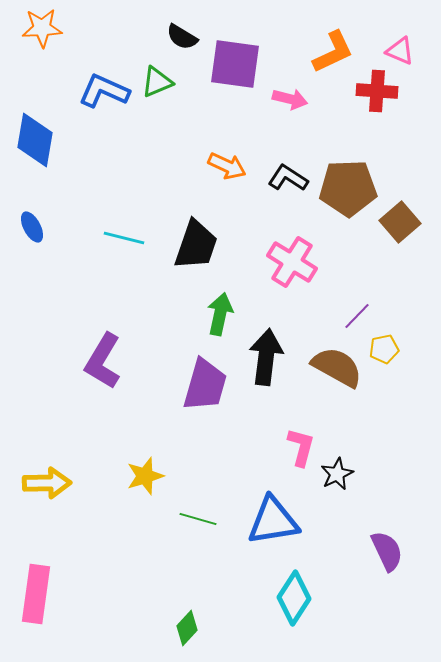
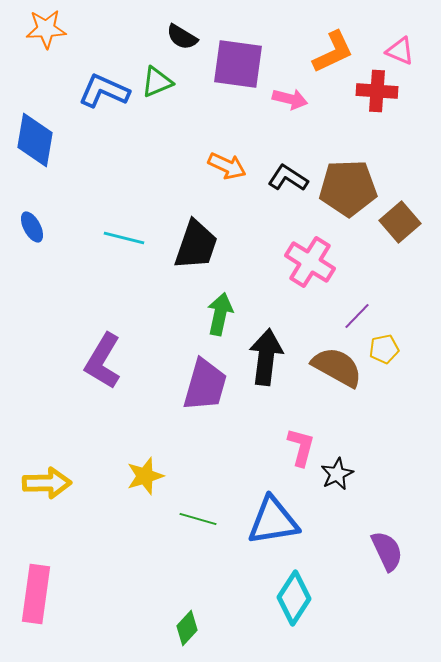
orange star: moved 4 px right, 1 px down
purple square: moved 3 px right
pink cross: moved 18 px right
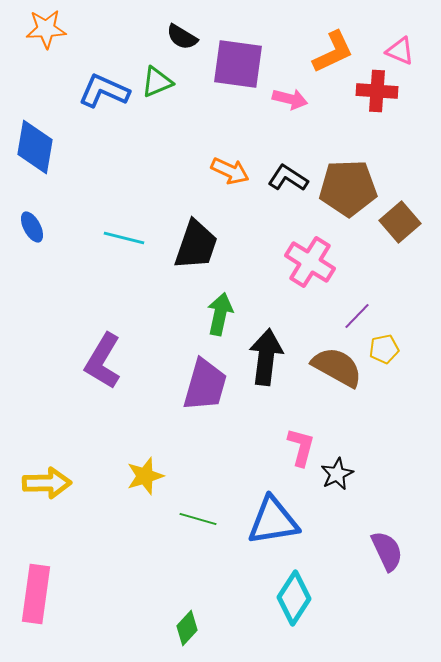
blue diamond: moved 7 px down
orange arrow: moved 3 px right, 5 px down
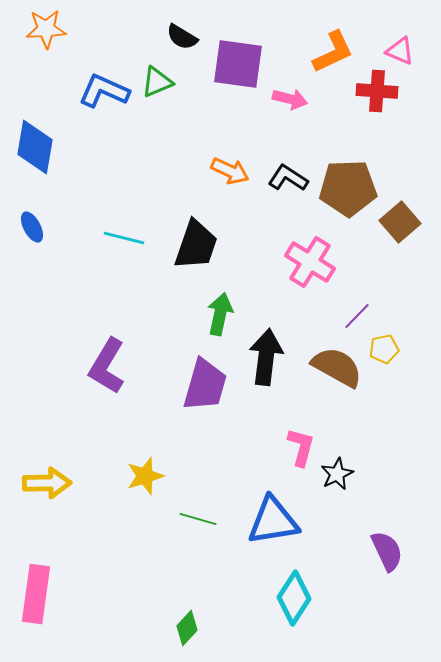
purple L-shape: moved 4 px right, 5 px down
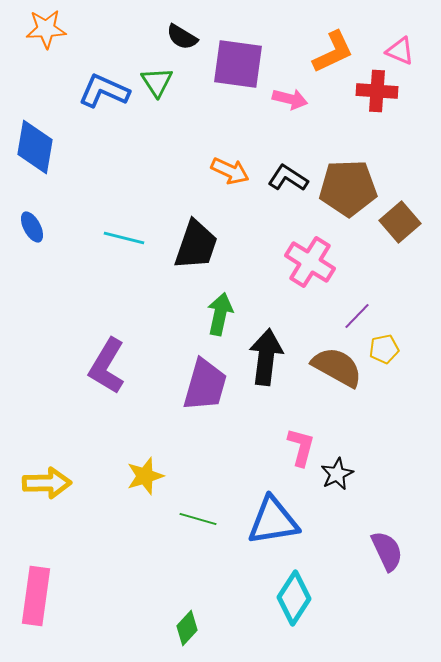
green triangle: rotated 40 degrees counterclockwise
pink rectangle: moved 2 px down
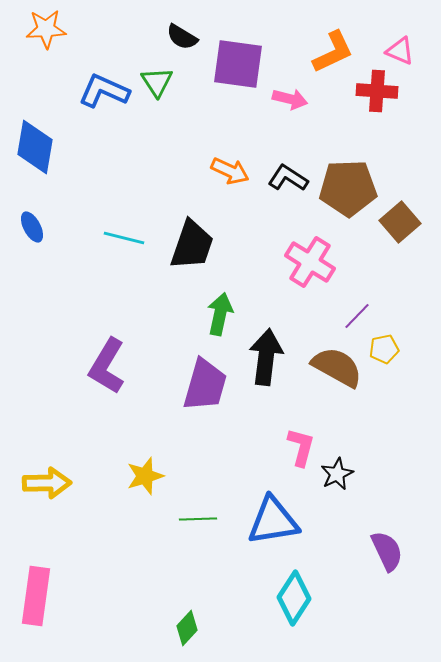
black trapezoid: moved 4 px left
green line: rotated 18 degrees counterclockwise
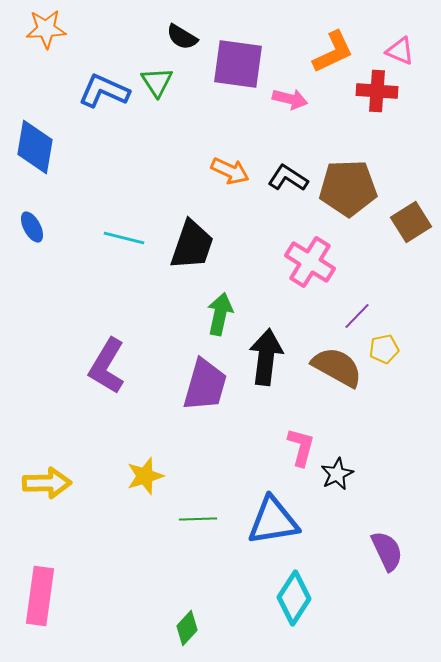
brown square: moved 11 px right; rotated 9 degrees clockwise
pink rectangle: moved 4 px right
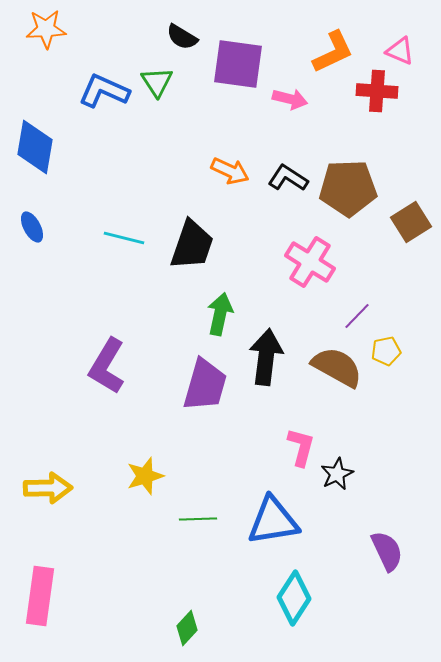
yellow pentagon: moved 2 px right, 2 px down
yellow arrow: moved 1 px right, 5 px down
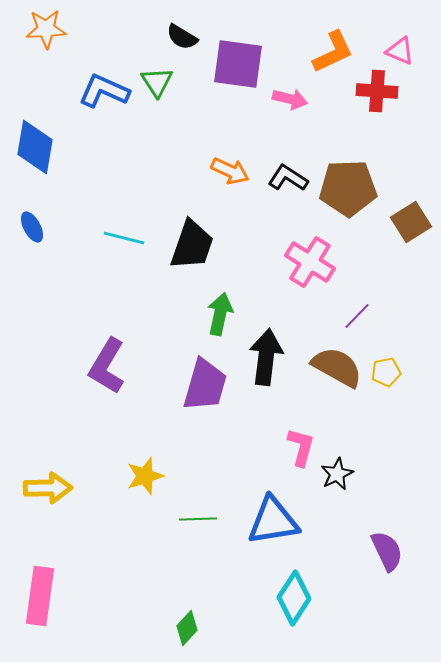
yellow pentagon: moved 21 px down
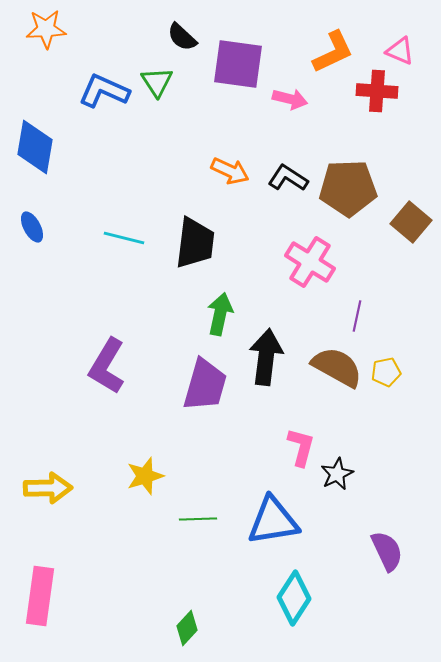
black semicircle: rotated 12 degrees clockwise
brown square: rotated 18 degrees counterclockwise
black trapezoid: moved 3 px right, 2 px up; rotated 12 degrees counterclockwise
purple line: rotated 32 degrees counterclockwise
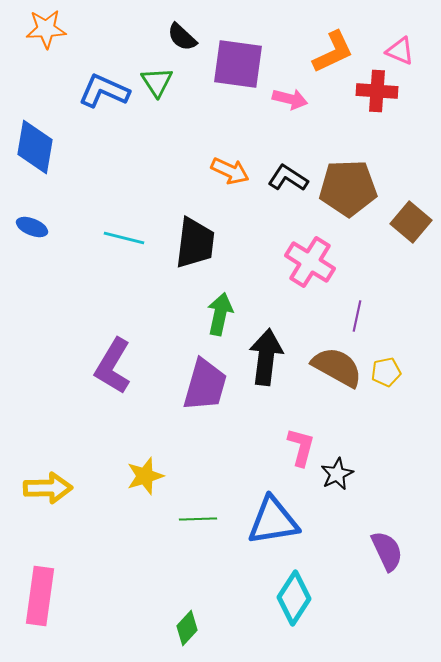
blue ellipse: rotated 40 degrees counterclockwise
purple L-shape: moved 6 px right
